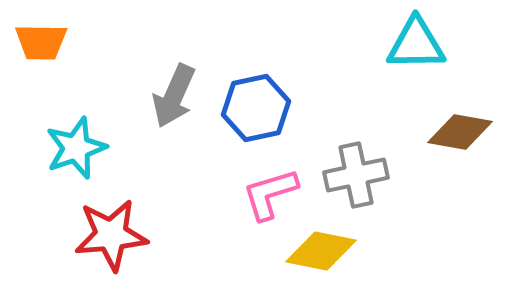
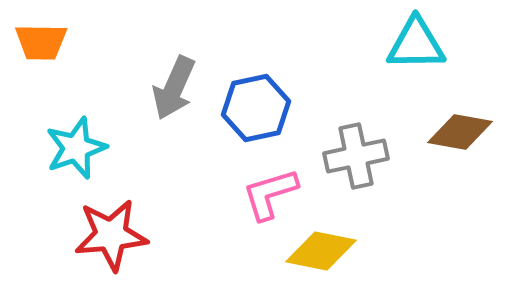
gray arrow: moved 8 px up
gray cross: moved 19 px up
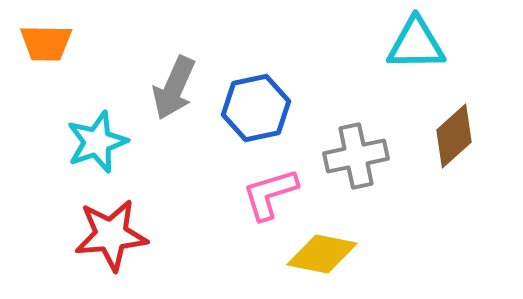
orange trapezoid: moved 5 px right, 1 px down
brown diamond: moved 6 px left, 4 px down; rotated 52 degrees counterclockwise
cyan star: moved 21 px right, 6 px up
yellow diamond: moved 1 px right, 3 px down
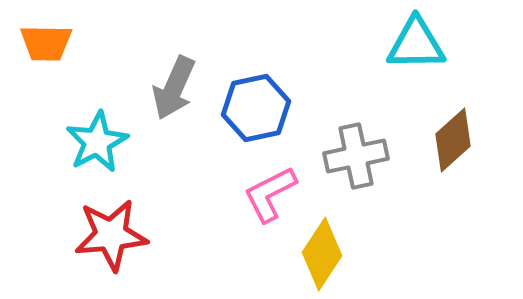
brown diamond: moved 1 px left, 4 px down
cyan star: rotated 8 degrees counterclockwise
pink L-shape: rotated 10 degrees counterclockwise
yellow diamond: rotated 68 degrees counterclockwise
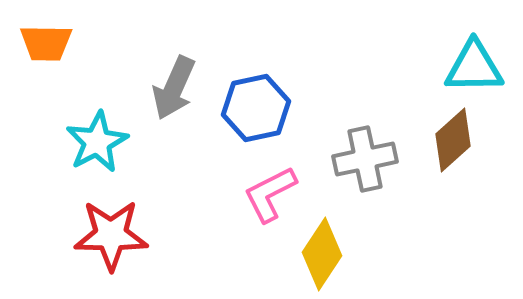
cyan triangle: moved 58 px right, 23 px down
gray cross: moved 9 px right, 3 px down
red star: rotated 6 degrees clockwise
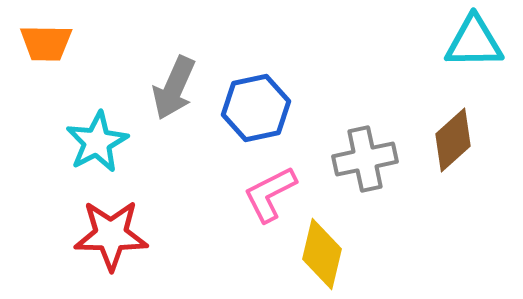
cyan triangle: moved 25 px up
yellow diamond: rotated 20 degrees counterclockwise
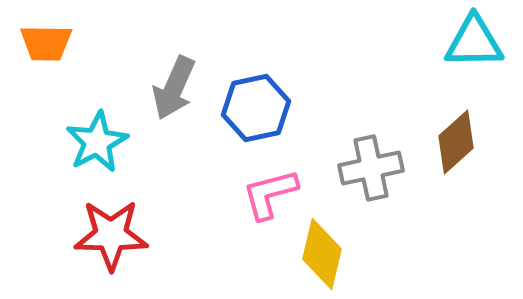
brown diamond: moved 3 px right, 2 px down
gray cross: moved 6 px right, 9 px down
pink L-shape: rotated 12 degrees clockwise
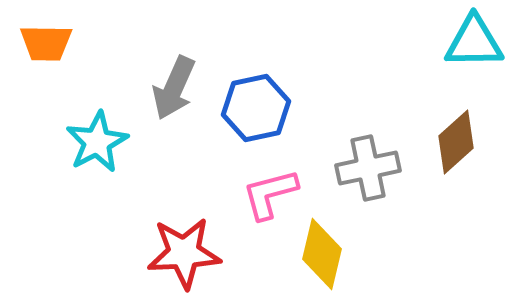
gray cross: moved 3 px left
red star: moved 73 px right, 18 px down; rotated 4 degrees counterclockwise
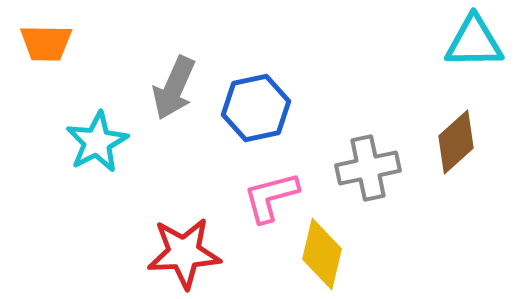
pink L-shape: moved 1 px right, 3 px down
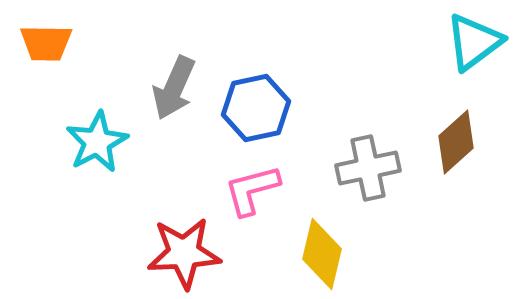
cyan triangle: rotated 36 degrees counterclockwise
pink L-shape: moved 19 px left, 7 px up
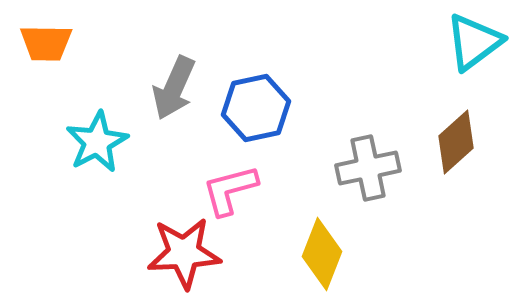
pink L-shape: moved 22 px left
yellow diamond: rotated 8 degrees clockwise
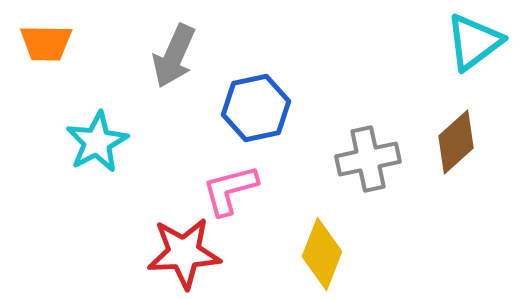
gray arrow: moved 32 px up
gray cross: moved 9 px up
